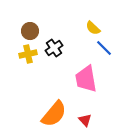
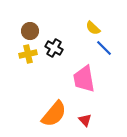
black cross: rotated 24 degrees counterclockwise
pink trapezoid: moved 2 px left
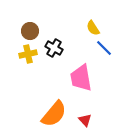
yellow semicircle: rotated 14 degrees clockwise
pink trapezoid: moved 3 px left, 1 px up
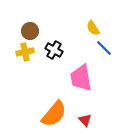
black cross: moved 2 px down
yellow cross: moved 3 px left, 2 px up
